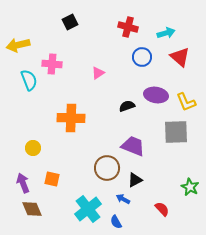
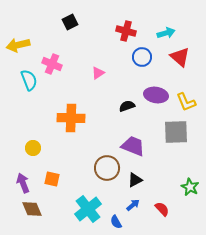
red cross: moved 2 px left, 4 px down
pink cross: rotated 18 degrees clockwise
blue arrow: moved 10 px right, 6 px down; rotated 112 degrees clockwise
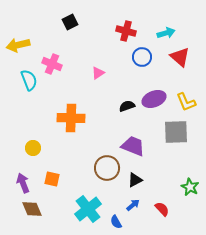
purple ellipse: moved 2 px left, 4 px down; rotated 30 degrees counterclockwise
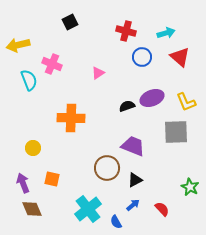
purple ellipse: moved 2 px left, 1 px up
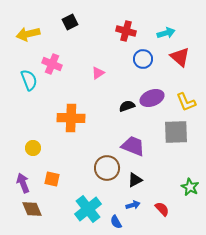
yellow arrow: moved 10 px right, 11 px up
blue circle: moved 1 px right, 2 px down
blue arrow: rotated 24 degrees clockwise
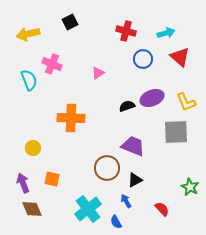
blue arrow: moved 7 px left, 4 px up; rotated 104 degrees counterclockwise
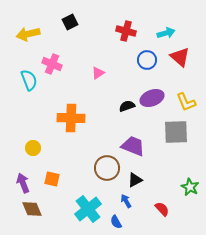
blue circle: moved 4 px right, 1 px down
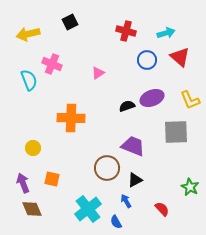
yellow L-shape: moved 4 px right, 2 px up
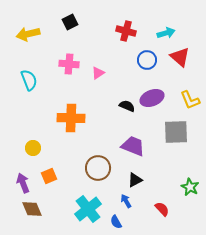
pink cross: moved 17 px right; rotated 18 degrees counterclockwise
black semicircle: rotated 42 degrees clockwise
brown circle: moved 9 px left
orange square: moved 3 px left, 3 px up; rotated 35 degrees counterclockwise
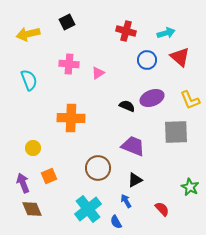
black square: moved 3 px left
